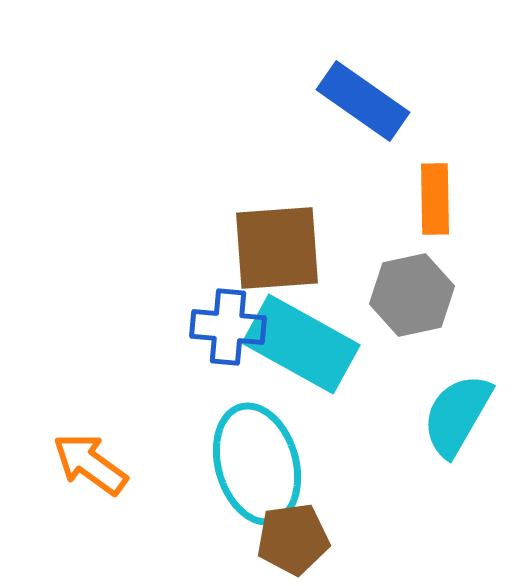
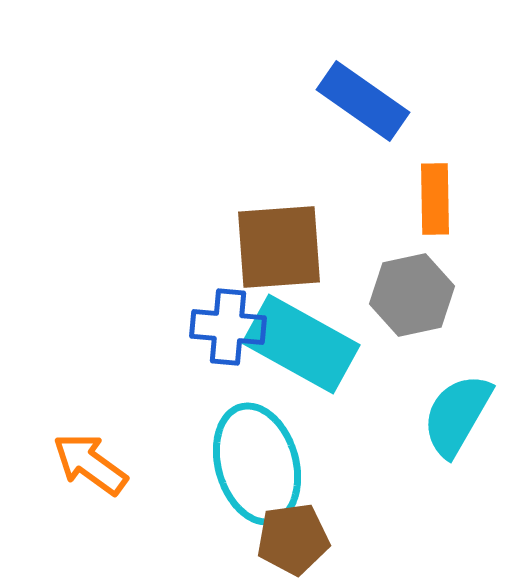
brown square: moved 2 px right, 1 px up
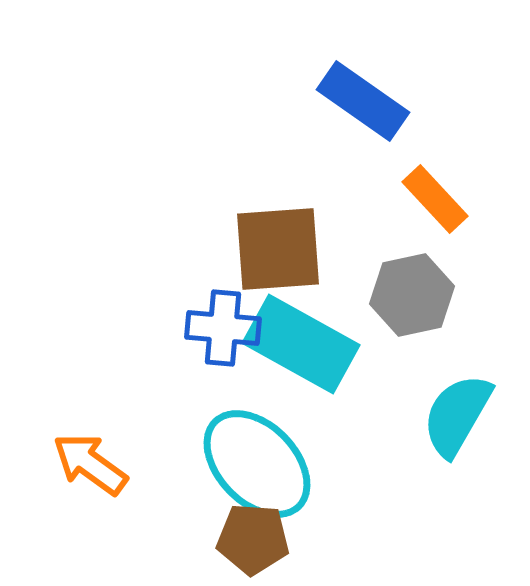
orange rectangle: rotated 42 degrees counterclockwise
brown square: moved 1 px left, 2 px down
blue cross: moved 5 px left, 1 px down
cyan ellipse: rotated 28 degrees counterclockwise
brown pentagon: moved 40 px left; rotated 12 degrees clockwise
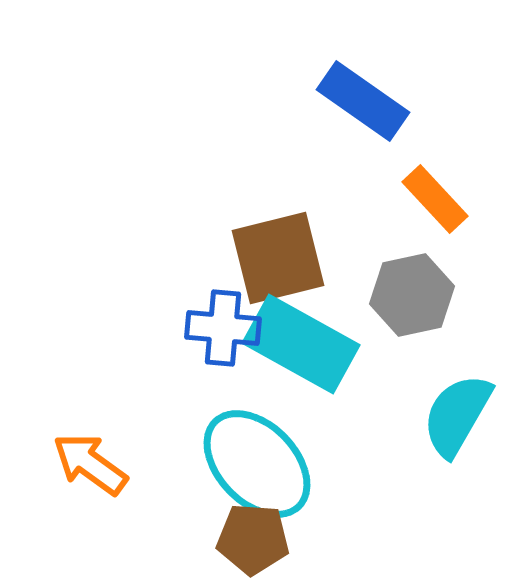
brown square: moved 9 px down; rotated 10 degrees counterclockwise
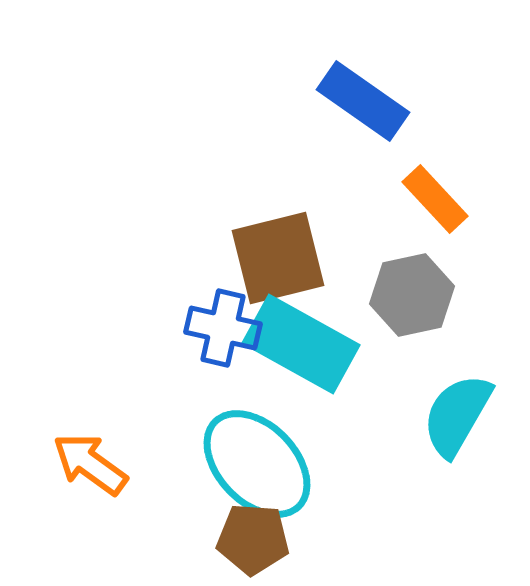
blue cross: rotated 8 degrees clockwise
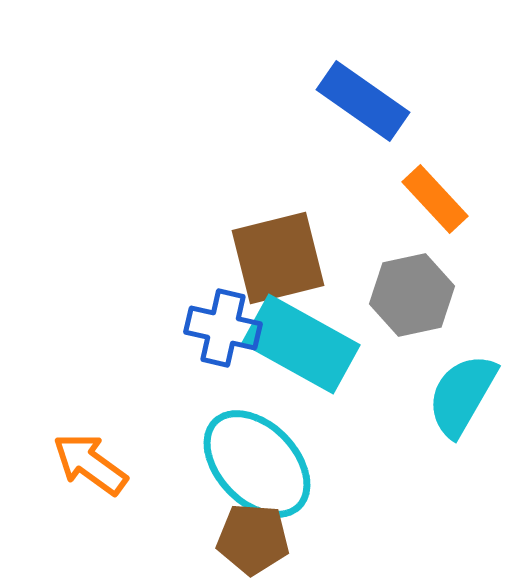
cyan semicircle: moved 5 px right, 20 px up
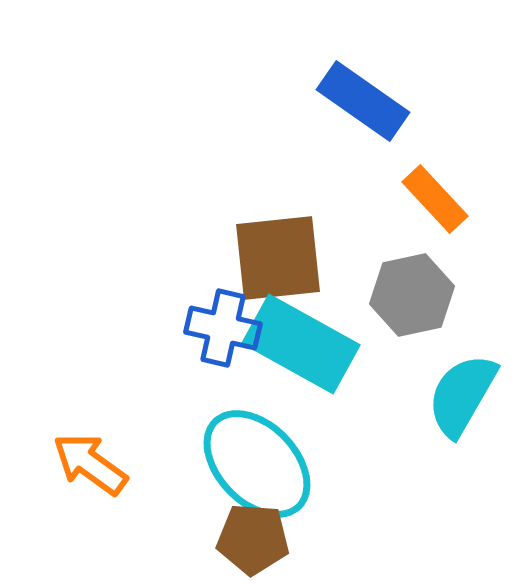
brown square: rotated 8 degrees clockwise
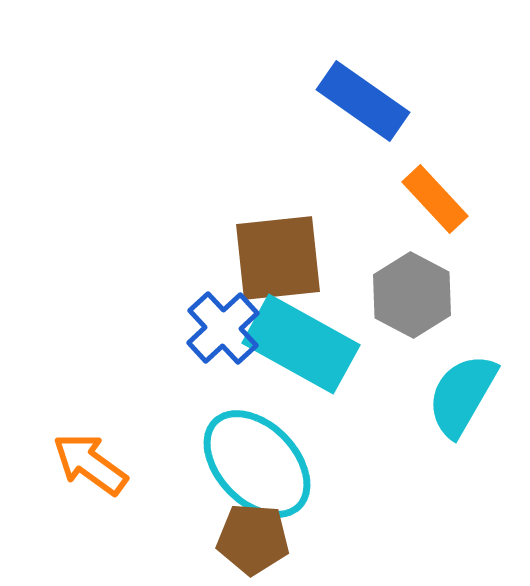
gray hexagon: rotated 20 degrees counterclockwise
blue cross: rotated 34 degrees clockwise
